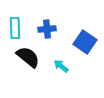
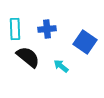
cyan rectangle: moved 1 px down
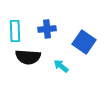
cyan rectangle: moved 2 px down
blue square: moved 1 px left
black semicircle: rotated 145 degrees clockwise
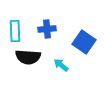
cyan arrow: moved 1 px up
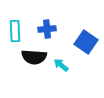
blue square: moved 2 px right
black semicircle: moved 6 px right
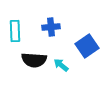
blue cross: moved 4 px right, 2 px up
blue square: moved 1 px right, 4 px down; rotated 20 degrees clockwise
black semicircle: moved 3 px down
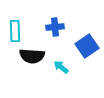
blue cross: moved 4 px right
black semicircle: moved 2 px left, 4 px up
cyan arrow: moved 2 px down
